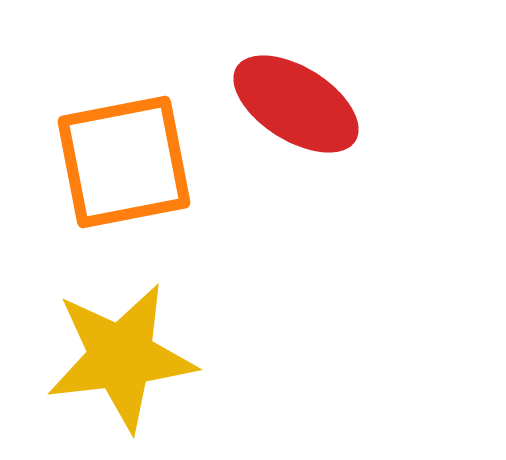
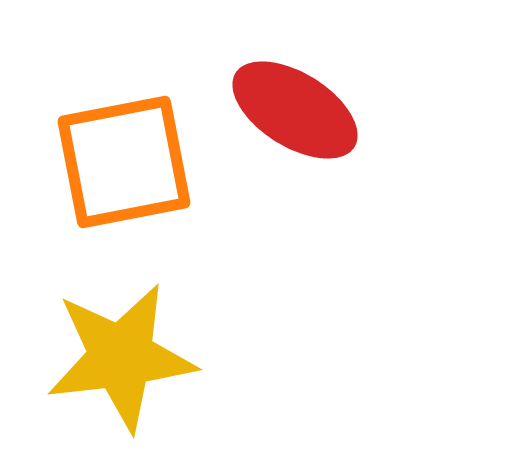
red ellipse: moved 1 px left, 6 px down
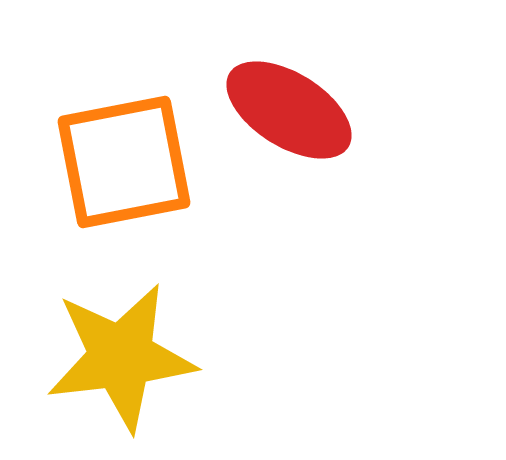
red ellipse: moved 6 px left
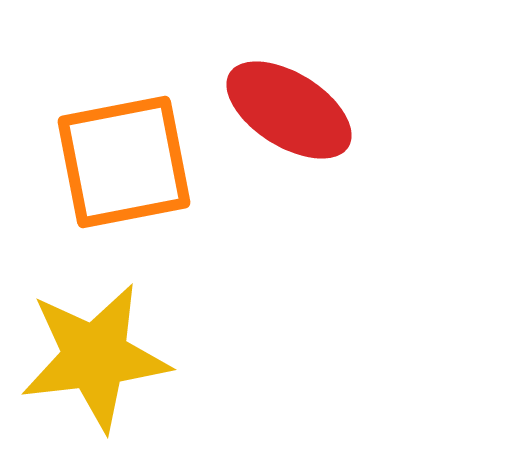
yellow star: moved 26 px left
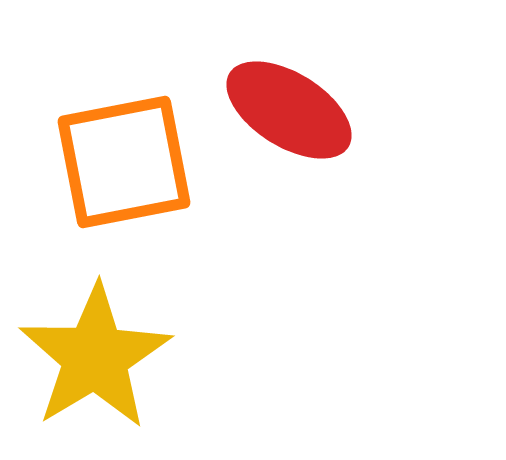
yellow star: rotated 24 degrees counterclockwise
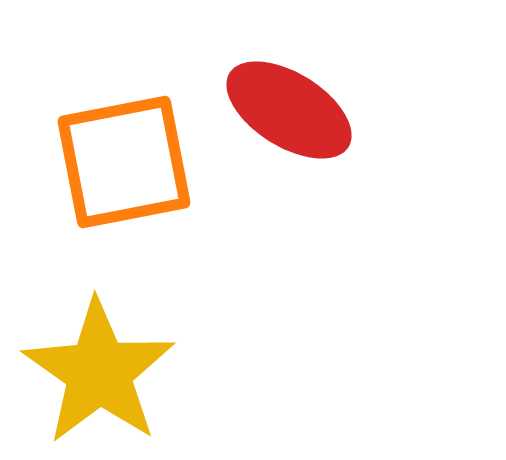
yellow star: moved 4 px right, 15 px down; rotated 6 degrees counterclockwise
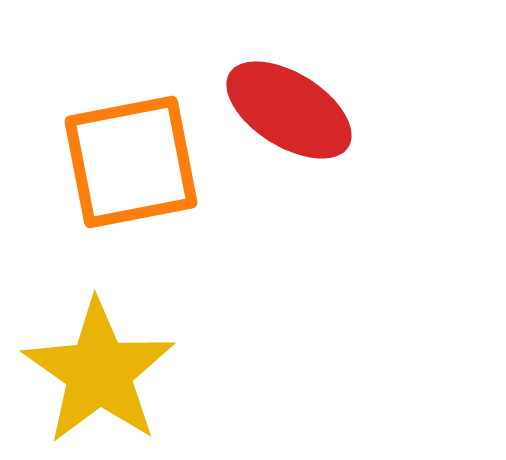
orange square: moved 7 px right
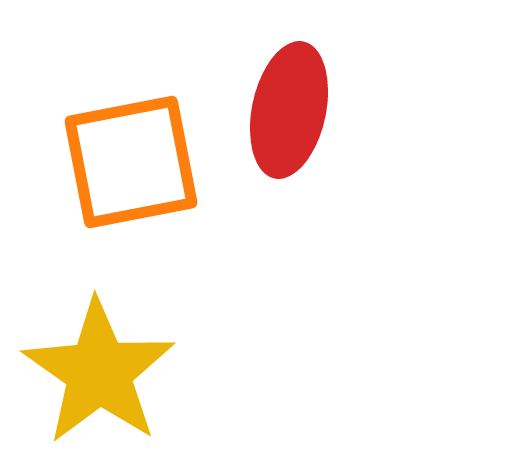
red ellipse: rotated 70 degrees clockwise
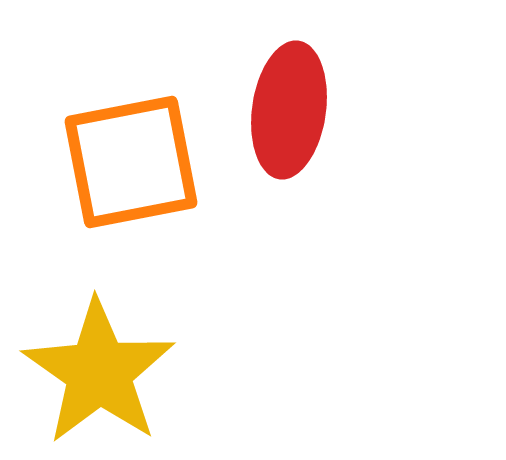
red ellipse: rotated 4 degrees counterclockwise
